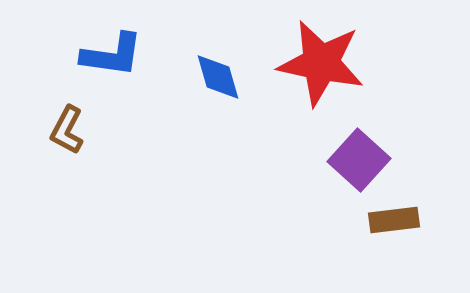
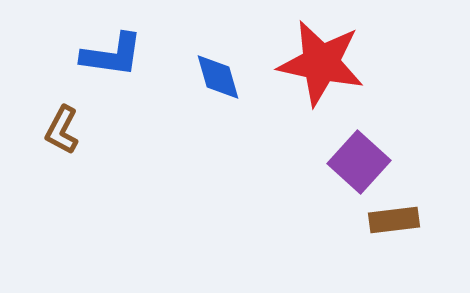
brown L-shape: moved 5 px left
purple square: moved 2 px down
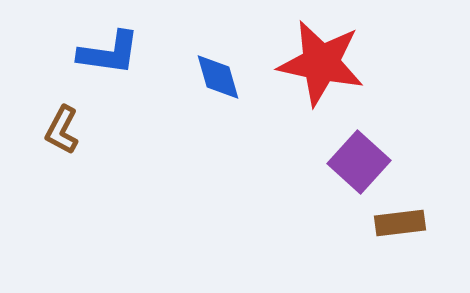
blue L-shape: moved 3 px left, 2 px up
brown rectangle: moved 6 px right, 3 px down
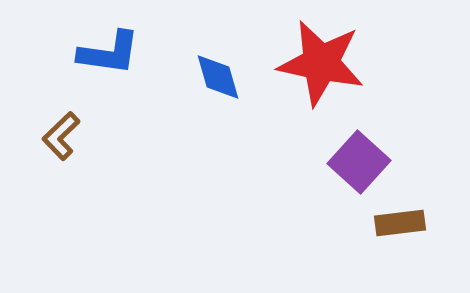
brown L-shape: moved 1 px left, 6 px down; rotated 18 degrees clockwise
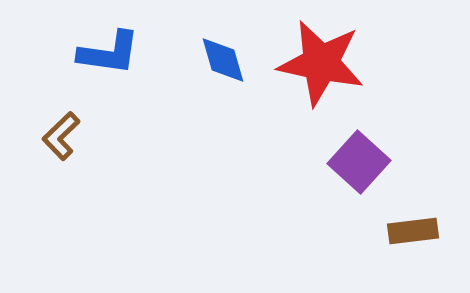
blue diamond: moved 5 px right, 17 px up
brown rectangle: moved 13 px right, 8 px down
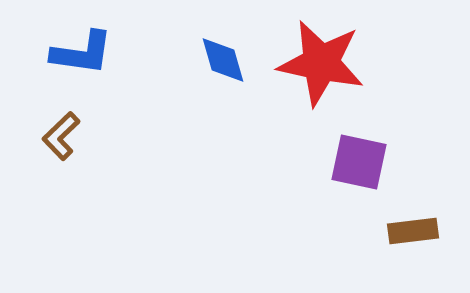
blue L-shape: moved 27 px left
purple square: rotated 30 degrees counterclockwise
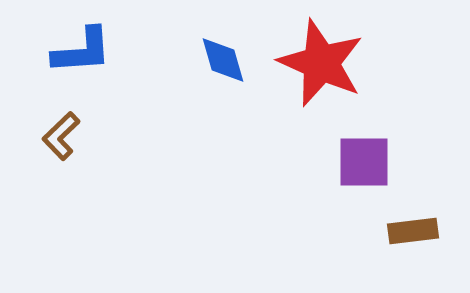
blue L-shape: moved 2 px up; rotated 12 degrees counterclockwise
red star: rotated 12 degrees clockwise
purple square: moved 5 px right; rotated 12 degrees counterclockwise
